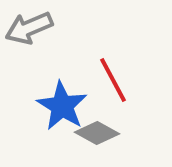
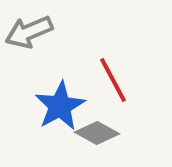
gray arrow: moved 4 px down
blue star: moved 2 px left; rotated 12 degrees clockwise
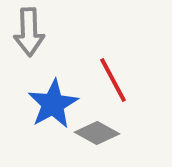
gray arrow: rotated 69 degrees counterclockwise
blue star: moved 7 px left, 2 px up
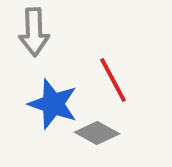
gray arrow: moved 5 px right
blue star: rotated 24 degrees counterclockwise
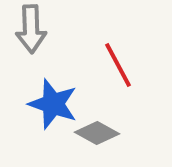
gray arrow: moved 3 px left, 3 px up
red line: moved 5 px right, 15 px up
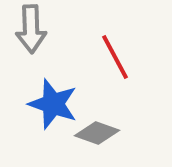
red line: moved 3 px left, 8 px up
gray diamond: rotated 9 degrees counterclockwise
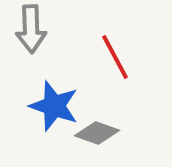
blue star: moved 1 px right, 2 px down
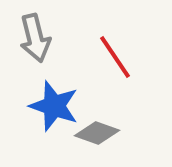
gray arrow: moved 4 px right, 9 px down; rotated 12 degrees counterclockwise
red line: rotated 6 degrees counterclockwise
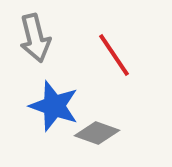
red line: moved 1 px left, 2 px up
